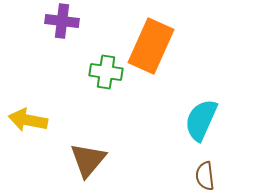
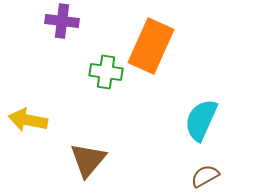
brown semicircle: rotated 68 degrees clockwise
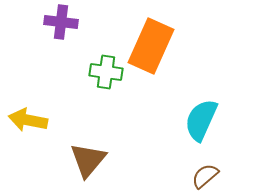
purple cross: moved 1 px left, 1 px down
brown semicircle: rotated 12 degrees counterclockwise
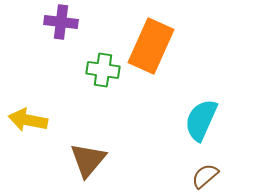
green cross: moved 3 px left, 2 px up
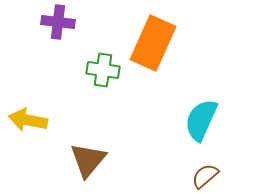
purple cross: moved 3 px left
orange rectangle: moved 2 px right, 3 px up
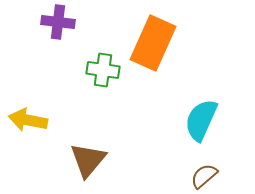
brown semicircle: moved 1 px left
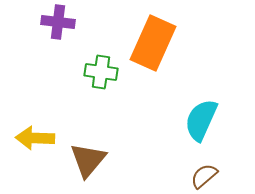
green cross: moved 2 px left, 2 px down
yellow arrow: moved 7 px right, 18 px down; rotated 9 degrees counterclockwise
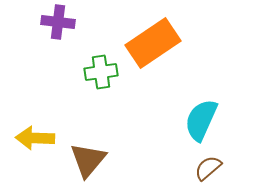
orange rectangle: rotated 32 degrees clockwise
green cross: rotated 16 degrees counterclockwise
brown semicircle: moved 4 px right, 8 px up
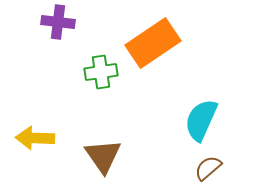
brown triangle: moved 15 px right, 4 px up; rotated 15 degrees counterclockwise
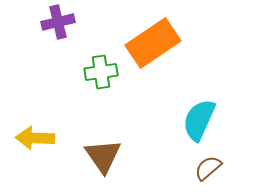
purple cross: rotated 20 degrees counterclockwise
cyan semicircle: moved 2 px left
